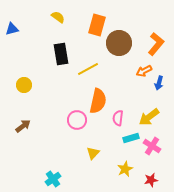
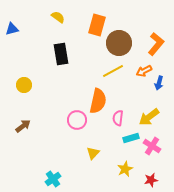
yellow line: moved 25 px right, 2 px down
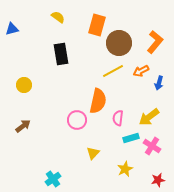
orange L-shape: moved 1 px left, 2 px up
orange arrow: moved 3 px left
red star: moved 7 px right
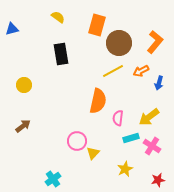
pink circle: moved 21 px down
